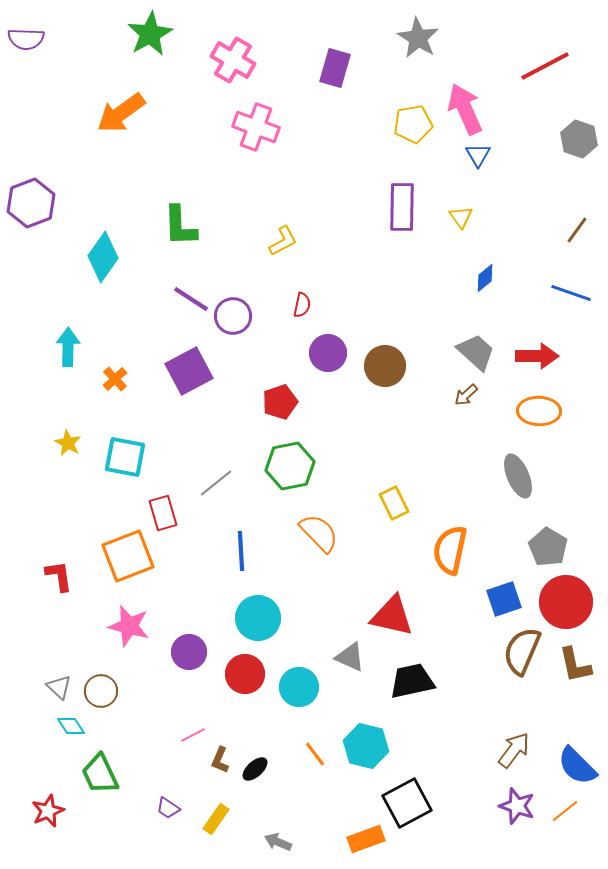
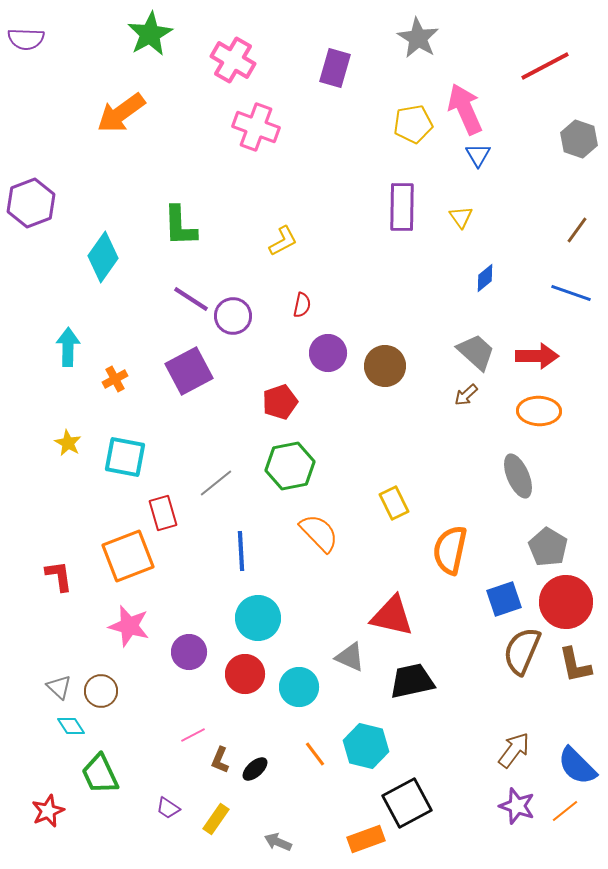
orange cross at (115, 379): rotated 15 degrees clockwise
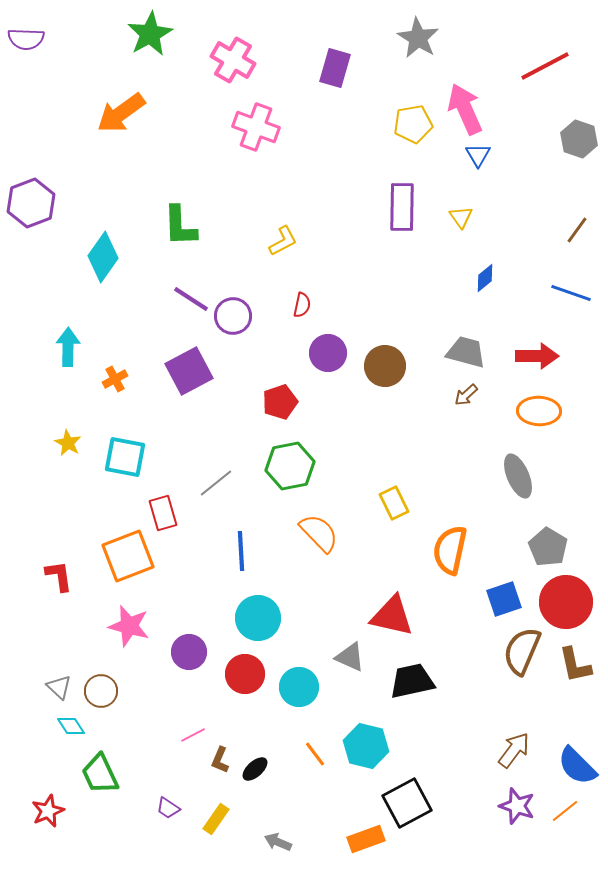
gray trapezoid at (476, 352): moved 10 px left; rotated 27 degrees counterclockwise
